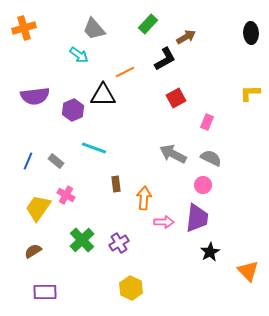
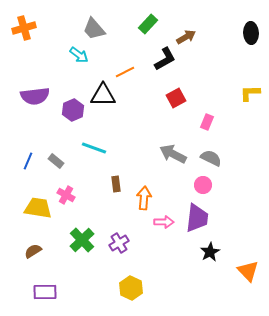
yellow trapezoid: rotated 64 degrees clockwise
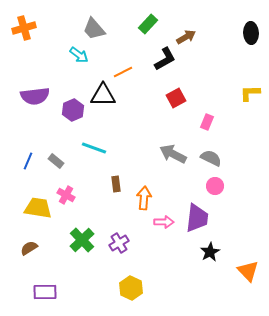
orange line: moved 2 px left
pink circle: moved 12 px right, 1 px down
brown semicircle: moved 4 px left, 3 px up
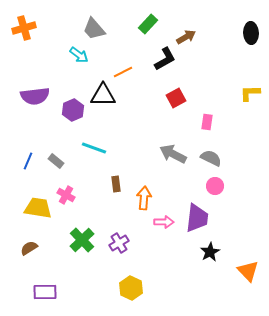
pink rectangle: rotated 14 degrees counterclockwise
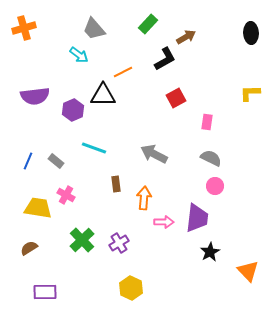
gray arrow: moved 19 px left
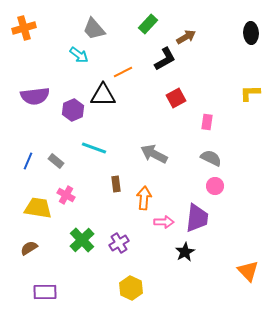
black star: moved 25 px left
